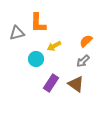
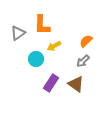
orange L-shape: moved 4 px right, 2 px down
gray triangle: moved 1 px right; rotated 21 degrees counterclockwise
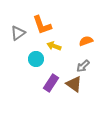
orange L-shape: rotated 20 degrees counterclockwise
orange semicircle: rotated 24 degrees clockwise
yellow arrow: rotated 48 degrees clockwise
gray arrow: moved 5 px down
brown triangle: moved 2 px left
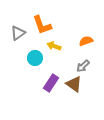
cyan circle: moved 1 px left, 1 px up
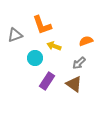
gray triangle: moved 3 px left, 2 px down; rotated 14 degrees clockwise
gray arrow: moved 4 px left, 3 px up
purple rectangle: moved 4 px left, 2 px up
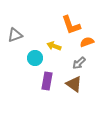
orange L-shape: moved 29 px right
orange semicircle: moved 1 px right, 1 px down
purple rectangle: rotated 24 degrees counterclockwise
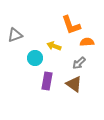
orange semicircle: rotated 16 degrees clockwise
